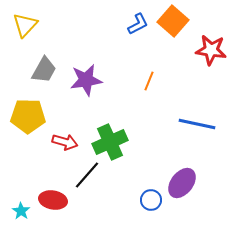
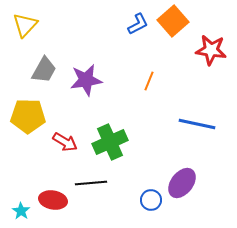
orange square: rotated 8 degrees clockwise
red arrow: rotated 15 degrees clockwise
black line: moved 4 px right, 8 px down; rotated 44 degrees clockwise
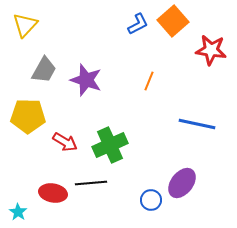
purple star: rotated 28 degrees clockwise
green cross: moved 3 px down
red ellipse: moved 7 px up
cyan star: moved 3 px left, 1 px down
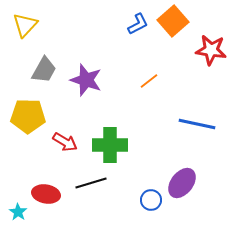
orange line: rotated 30 degrees clockwise
green cross: rotated 24 degrees clockwise
black line: rotated 12 degrees counterclockwise
red ellipse: moved 7 px left, 1 px down
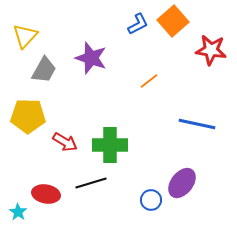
yellow triangle: moved 11 px down
purple star: moved 5 px right, 22 px up
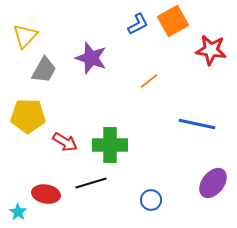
orange square: rotated 12 degrees clockwise
purple ellipse: moved 31 px right
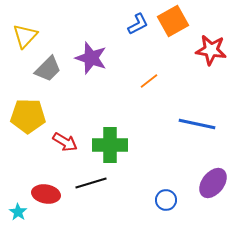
gray trapezoid: moved 4 px right, 1 px up; rotated 16 degrees clockwise
blue circle: moved 15 px right
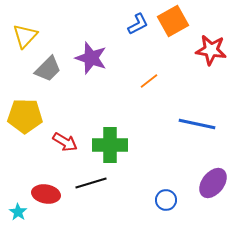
yellow pentagon: moved 3 px left
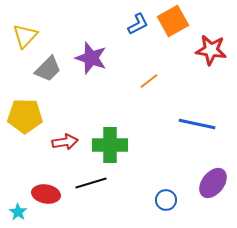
red arrow: rotated 40 degrees counterclockwise
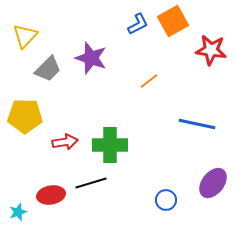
red ellipse: moved 5 px right, 1 px down; rotated 20 degrees counterclockwise
cyan star: rotated 18 degrees clockwise
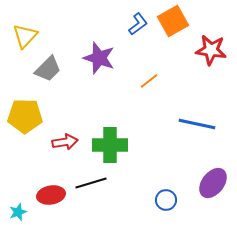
blue L-shape: rotated 10 degrees counterclockwise
purple star: moved 8 px right
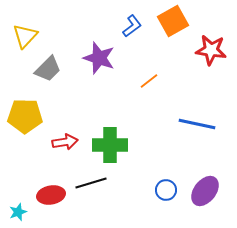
blue L-shape: moved 6 px left, 2 px down
purple ellipse: moved 8 px left, 8 px down
blue circle: moved 10 px up
